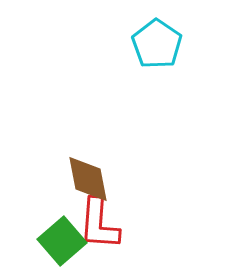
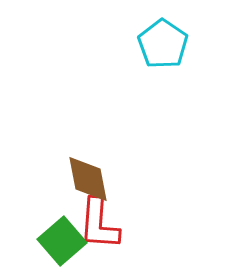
cyan pentagon: moved 6 px right
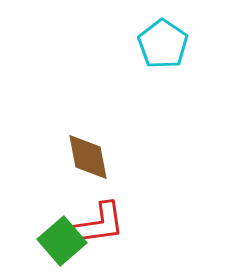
brown diamond: moved 22 px up
red L-shape: rotated 102 degrees counterclockwise
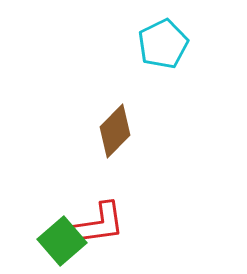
cyan pentagon: rotated 12 degrees clockwise
brown diamond: moved 27 px right, 26 px up; rotated 56 degrees clockwise
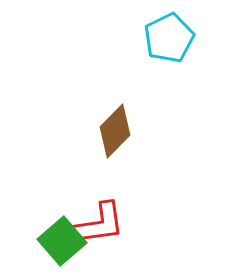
cyan pentagon: moved 6 px right, 6 px up
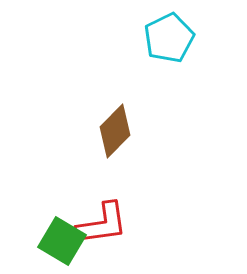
red L-shape: moved 3 px right
green square: rotated 18 degrees counterclockwise
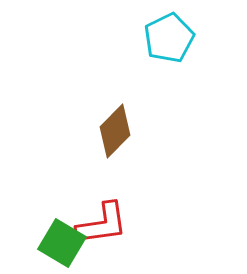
green square: moved 2 px down
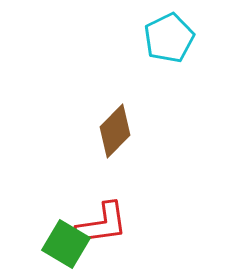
green square: moved 4 px right, 1 px down
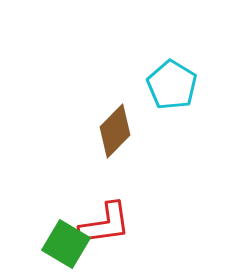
cyan pentagon: moved 3 px right, 47 px down; rotated 15 degrees counterclockwise
red L-shape: moved 3 px right
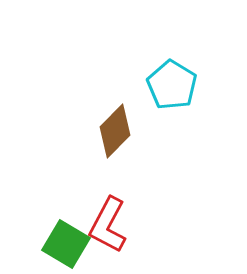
red L-shape: moved 3 px right, 1 px down; rotated 126 degrees clockwise
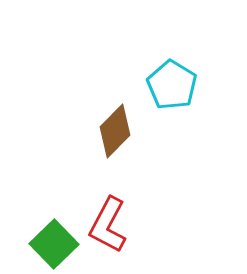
green square: moved 12 px left; rotated 15 degrees clockwise
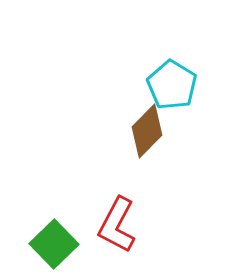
brown diamond: moved 32 px right
red L-shape: moved 9 px right
